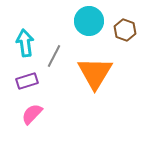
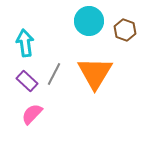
gray line: moved 18 px down
purple rectangle: rotated 60 degrees clockwise
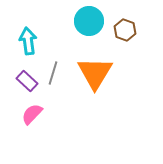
cyan arrow: moved 3 px right, 2 px up
gray line: moved 1 px left, 1 px up; rotated 10 degrees counterclockwise
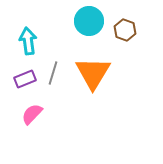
orange triangle: moved 2 px left
purple rectangle: moved 2 px left, 2 px up; rotated 65 degrees counterclockwise
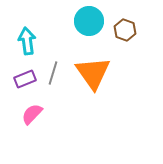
cyan arrow: moved 1 px left
orange triangle: rotated 6 degrees counterclockwise
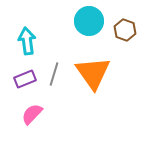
gray line: moved 1 px right, 1 px down
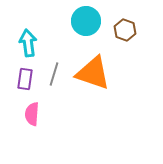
cyan circle: moved 3 px left
cyan arrow: moved 1 px right, 2 px down
orange triangle: rotated 36 degrees counterclockwise
purple rectangle: rotated 60 degrees counterclockwise
pink semicircle: rotated 40 degrees counterclockwise
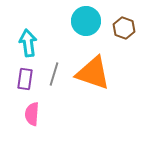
brown hexagon: moved 1 px left, 2 px up
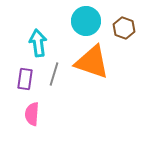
cyan arrow: moved 10 px right
orange triangle: moved 1 px left, 11 px up
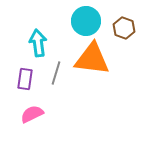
orange triangle: moved 3 px up; rotated 12 degrees counterclockwise
gray line: moved 2 px right, 1 px up
pink semicircle: rotated 60 degrees clockwise
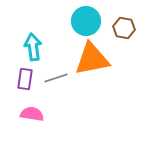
brown hexagon: rotated 10 degrees counterclockwise
cyan arrow: moved 5 px left, 4 px down
orange triangle: rotated 18 degrees counterclockwise
gray line: moved 5 px down; rotated 55 degrees clockwise
pink semicircle: rotated 35 degrees clockwise
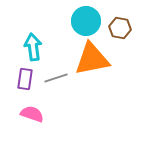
brown hexagon: moved 4 px left
pink semicircle: rotated 10 degrees clockwise
